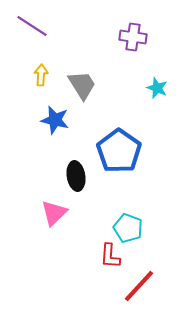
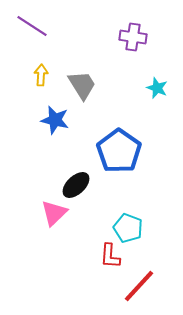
black ellipse: moved 9 px down; rotated 56 degrees clockwise
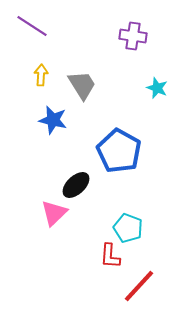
purple cross: moved 1 px up
blue star: moved 2 px left
blue pentagon: rotated 6 degrees counterclockwise
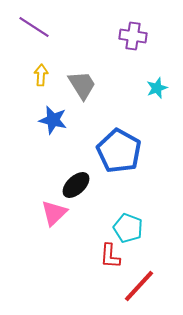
purple line: moved 2 px right, 1 px down
cyan star: rotated 30 degrees clockwise
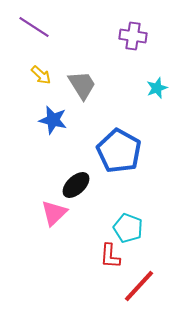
yellow arrow: rotated 130 degrees clockwise
